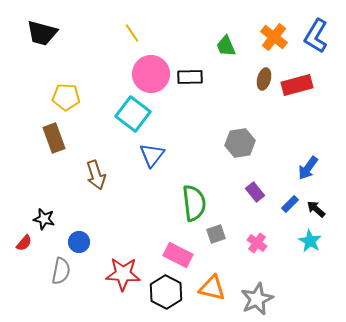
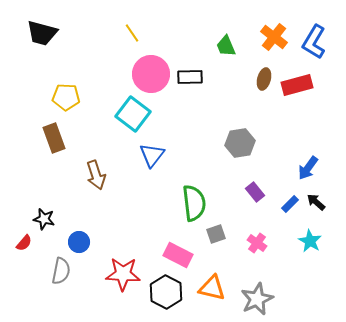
blue L-shape: moved 2 px left, 6 px down
black arrow: moved 7 px up
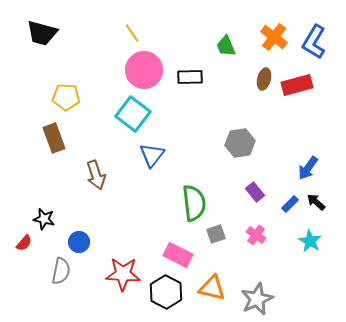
pink circle: moved 7 px left, 4 px up
pink cross: moved 1 px left, 8 px up
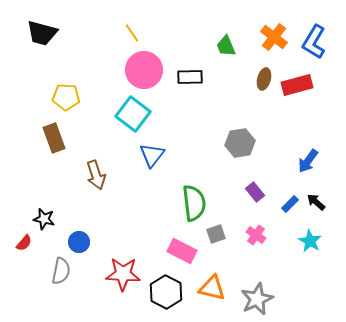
blue arrow: moved 7 px up
pink rectangle: moved 4 px right, 4 px up
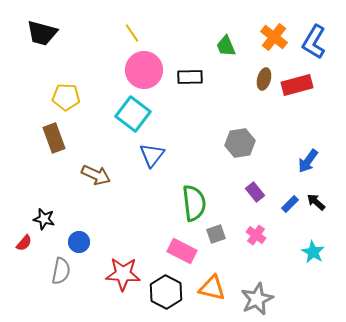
brown arrow: rotated 48 degrees counterclockwise
cyan star: moved 3 px right, 11 px down
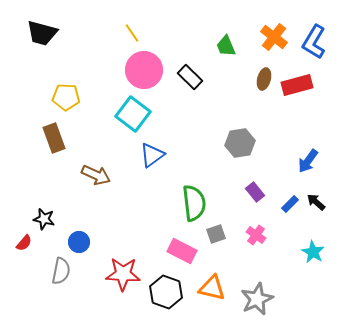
black rectangle: rotated 45 degrees clockwise
blue triangle: rotated 16 degrees clockwise
black hexagon: rotated 8 degrees counterclockwise
